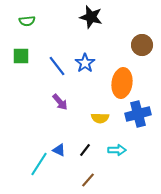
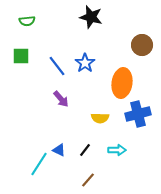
purple arrow: moved 1 px right, 3 px up
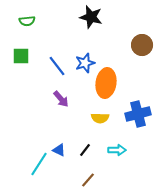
blue star: rotated 18 degrees clockwise
orange ellipse: moved 16 px left
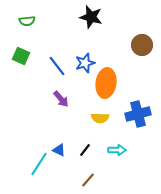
green square: rotated 24 degrees clockwise
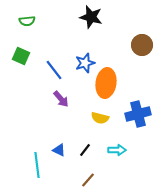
blue line: moved 3 px left, 4 px down
yellow semicircle: rotated 12 degrees clockwise
cyan line: moved 2 px left, 1 px down; rotated 40 degrees counterclockwise
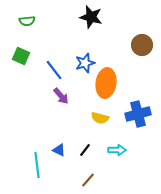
purple arrow: moved 3 px up
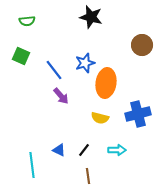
black line: moved 1 px left
cyan line: moved 5 px left
brown line: moved 4 px up; rotated 49 degrees counterclockwise
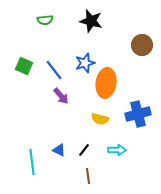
black star: moved 4 px down
green semicircle: moved 18 px right, 1 px up
green square: moved 3 px right, 10 px down
yellow semicircle: moved 1 px down
cyan line: moved 3 px up
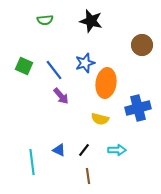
blue cross: moved 6 px up
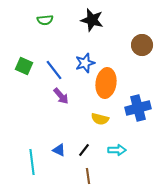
black star: moved 1 px right, 1 px up
